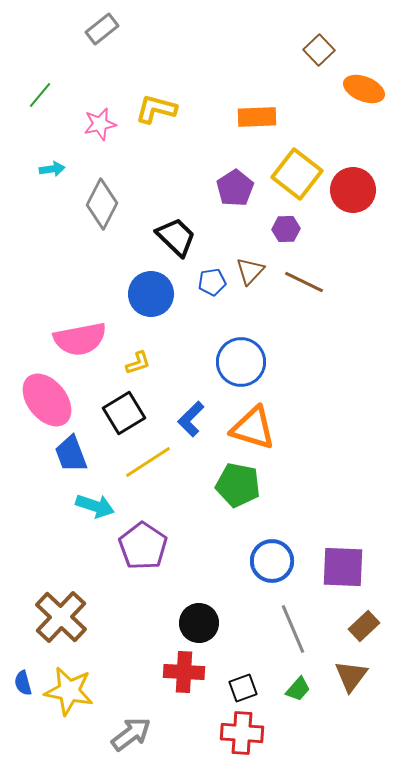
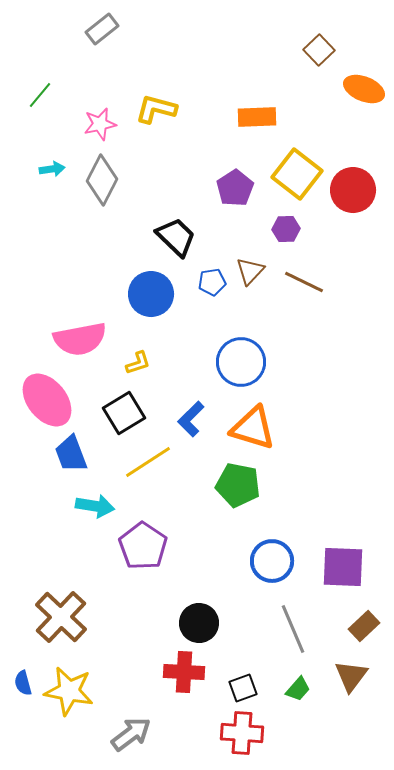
gray diamond at (102, 204): moved 24 px up
cyan arrow at (95, 506): rotated 9 degrees counterclockwise
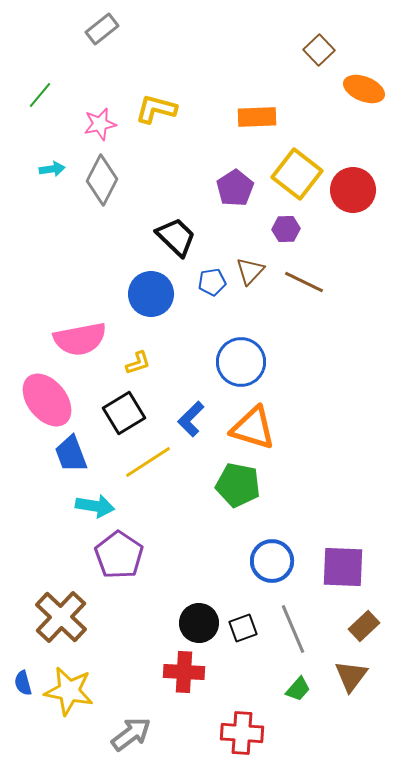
purple pentagon at (143, 546): moved 24 px left, 9 px down
black square at (243, 688): moved 60 px up
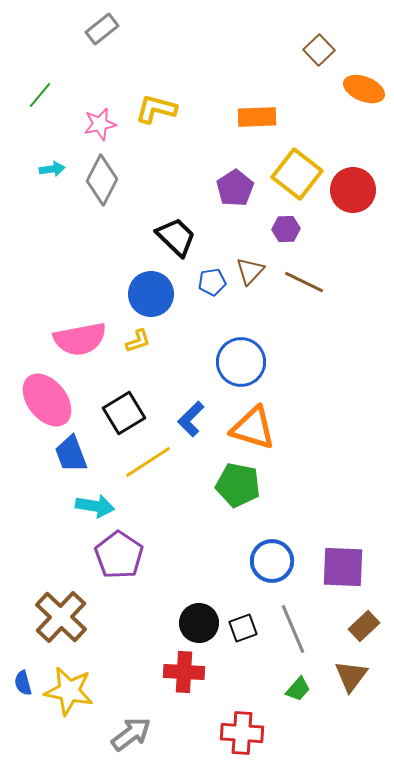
yellow L-shape at (138, 363): moved 22 px up
